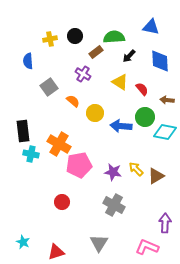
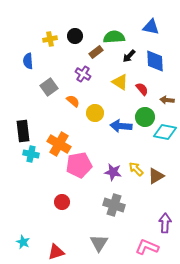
blue diamond: moved 5 px left
gray cross: rotated 10 degrees counterclockwise
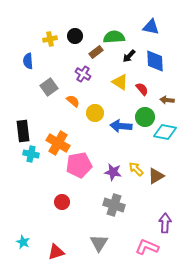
orange cross: moved 1 px left, 1 px up
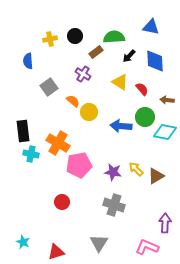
yellow circle: moved 6 px left, 1 px up
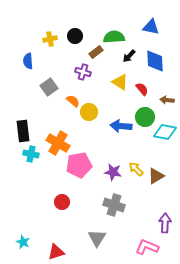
purple cross: moved 2 px up; rotated 14 degrees counterclockwise
gray triangle: moved 2 px left, 5 px up
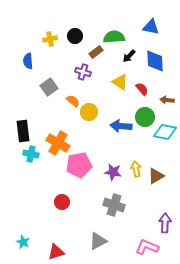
yellow arrow: rotated 35 degrees clockwise
gray triangle: moved 1 px right, 3 px down; rotated 30 degrees clockwise
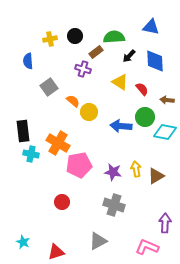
purple cross: moved 3 px up
